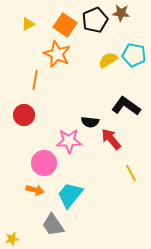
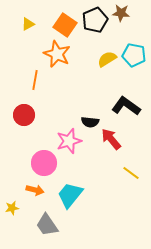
yellow semicircle: moved 1 px left, 1 px up
pink star: rotated 15 degrees counterclockwise
yellow line: rotated 24 degrees counterclockwise
gray trapezoid: moved 6 px left
yellow star: moved 31 px up
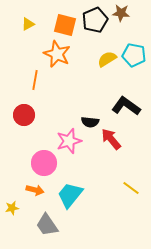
orange square: rotated 20 degrees counterclockwise
yellow line: moved 15 px down
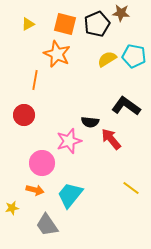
black pentagon: moved 2 px right, 4 px down
orange square: moved 1 px up
cyan pentagon: moved 1 px down
pink circle: moved 2 px left
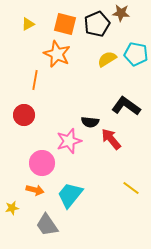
cyan pentagon: moved 2 px right, 2 px up
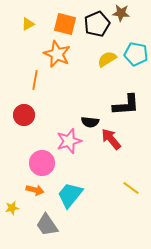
black L-shape: moved 1 px up; rotated 140 degrees clockwise
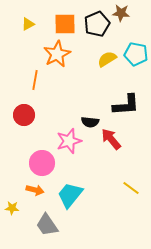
orange square: rotated 15 degrees counterclockwise
orange star: rotated 20 degrees clockwise
yellow star: rotated 16 degrees clockwise
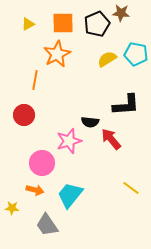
orange square: moved 2 px left, 1 px up
